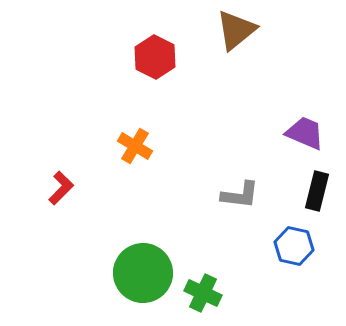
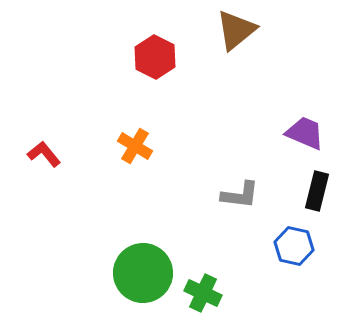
red L-shape: moved 17 px left, 34 px up; rotated 84 degrees counterclockwise
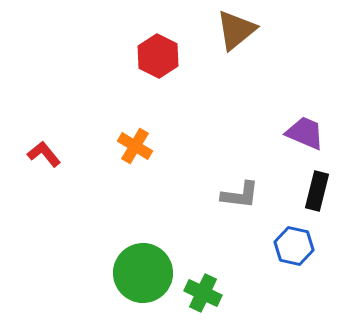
red hexagon: moved 3 px right, 1 px up
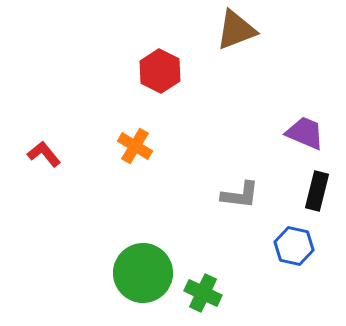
brown triangle: rotated 18 degrees clockwise
red hexagon: moved 2 px right, 15 px down
